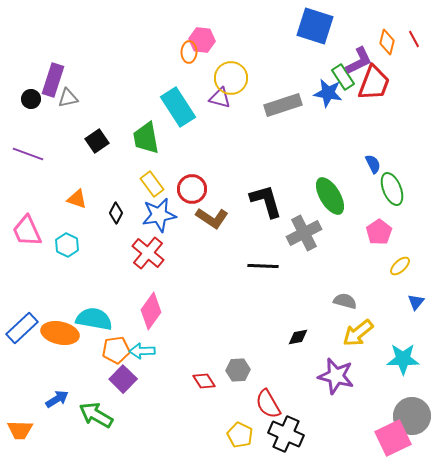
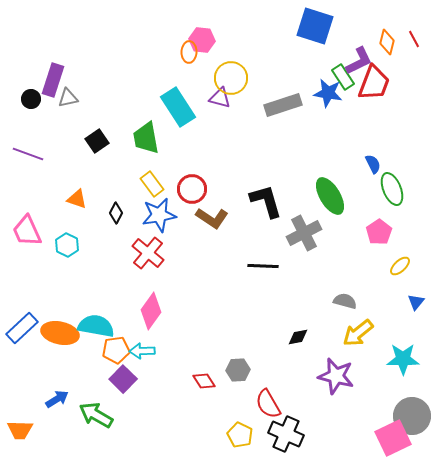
cyan semicircle at (94, 319): moved 2 px right, 7 px down
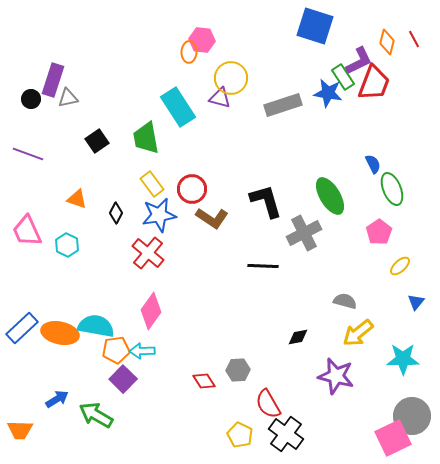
black cross at (286, 434): rotated 12 degrees clockwise
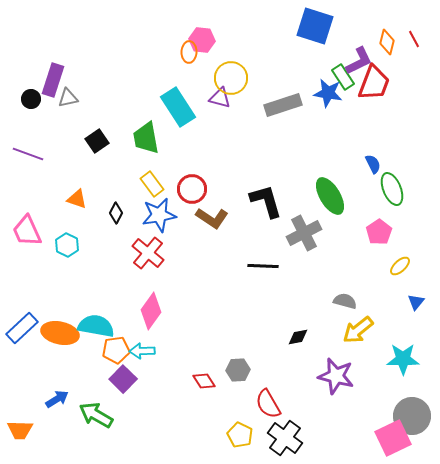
yellow arrow at (358, 333): moved 3 px up
black cross at (286, 434): moved 1 px left, 4 px down
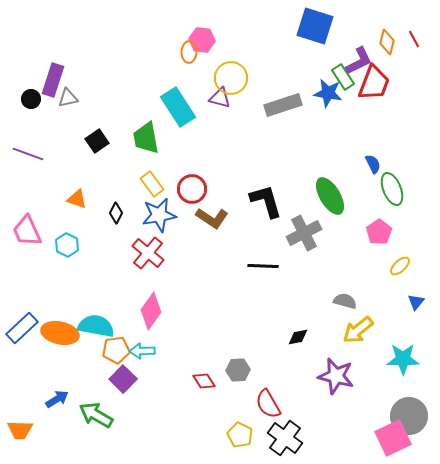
gray circle at (412, 416): moved 3 px left
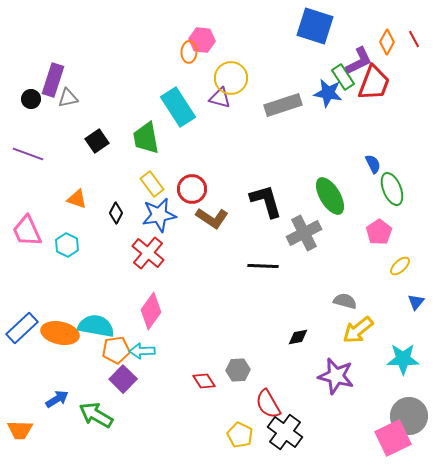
orange diamond at (387, 42): rotated 15 degrees clockwise
black cross at (285, 438): moved 6 px up
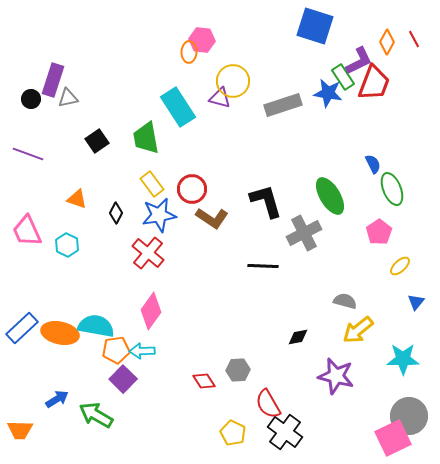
yellow circle at (231, 78): moved 2 px right, 3 px down
yellow pentagon at (240, 435): moved 7 px left, 2 px up
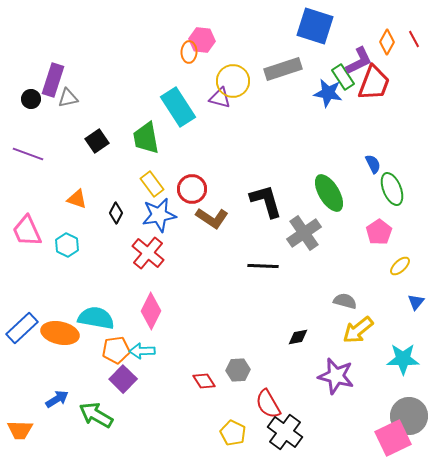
gray rectangle at (283, 105): moved 36 px up
green ellipse at (330, 196): moved 1 px left, 3 px up
gray cross at (304, 233): rotated 8 degrees counterclockwise
pink diamond at (151, 311): rotated 9 degrees counterclockwise
cyan semicircle at (96, 326): moved 8 px up
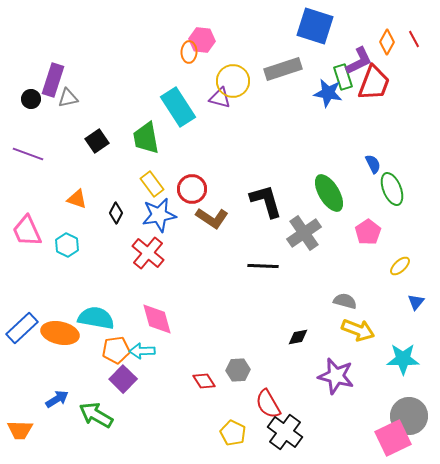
green rectangle at (343, 77): rotated 15 degrees clockwise
pink pentagon at (379, 232): moved 11 px left
pink diamond at (151, 311): moved 6 px right, 8 px down; rotated 42 degrees counterclockwise
yellow arrow at (358, 330): rotated 120 degrees counterclockwise
